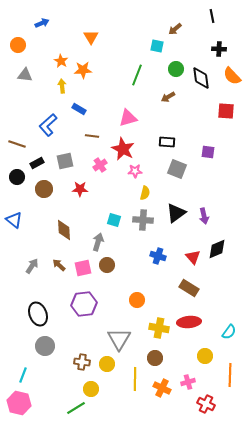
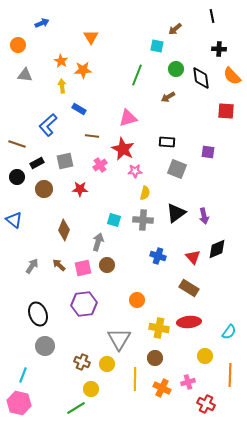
brown diamond at (64, 230): rotated 25 degrees clockwise
brown cross at (82, 362): rotated 14 degrees clockwise
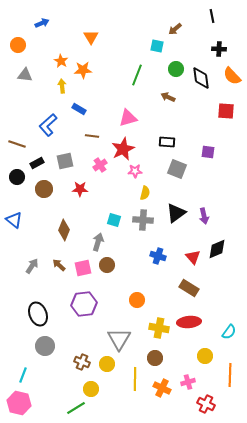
brown arrow at (168, 97): rotated 56 degrees clockwise
red star at (123, 149): rotated 20 degrees clockwise
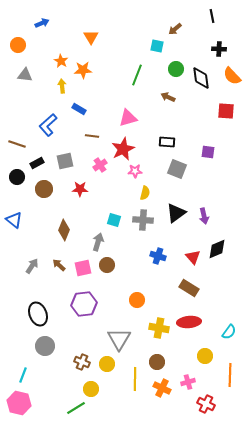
brown circle at (155, 358): moved 2 px right, 4 px down
